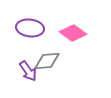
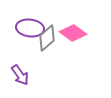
gray diamond: moved 23 px up; rotated 36 degrees counterclockwise
purple arrow: moved 8 px left, 4 px down
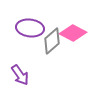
pink diamond: rotated 8 degrees counterclockwise
gray diamond: moved 5 px right, 3 px down
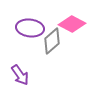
pink diamond: moved 1 px left, 9 px up
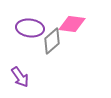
pink diamond: rotated 20 degrees counterclockwise
purple arrow: moved 2 px down
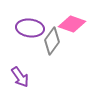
pink diamond: rotated 12 degrees clockwise
gray diamond: rotated 12 degrees counterclockwise
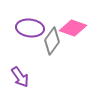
pink diamond: moved 1 px right, 4 px down
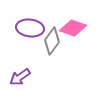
purple arrow: rotated 90 degrees clockwise
